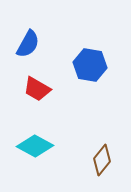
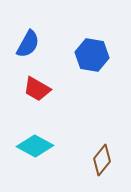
blue hexagon: moved 2 px right, 10 px up
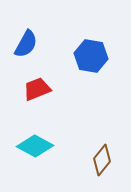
blue semicircle: moved 2 px left
blue hexagon: moved 1 px left, 1 px down
red trapezoid: rotated 128 degrees clockwise
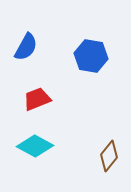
blue semicircle: moved 3 px down
red trapezoid: moved 10 px down
brown diamond: moved 7 px right, 4 px up
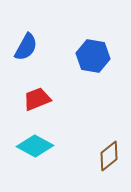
blue hexagon: moved 2 px right
brown diamond: rotated 12 degrees clockwise
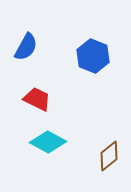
blue hexagon: rotated 12 degrees clockwise
red trapezoid: rotated 48 degrees clockwise
cyan diamond: moved 13 px right, 4 px up
